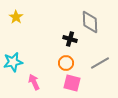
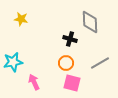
yellow star: moved 5 px right, 2 px down; rotated 24 degrees counterclockwise
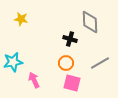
pink arrow: moved 2 px up
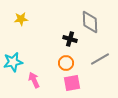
yellow star: rotated 16 degrees counterclockwise
gray line: moved 4 px up
pink square: rotated 24 degrees counterclockwise
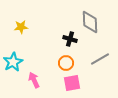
yellow star: moved 8 px down
cyan star: rotated 18 degrees counterclockwise
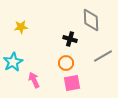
gray diamond: moved 1 px right, 2 px up
gray line: moved 3 px right, 3 px up
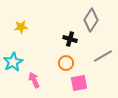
gray diamond: rotated 35 degrees clockwise
pink square: moved 7 px right
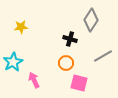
pink square: rotated 24 degrees clockwise
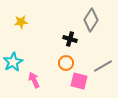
yellow star: moved 5 px up
gray line: moved 10 px down
pink square: moved 2 px up
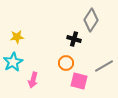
yellow star: moved 4 px left, 15 px down
black cross: moved 4 px right
gray line: moved 1 px right
pink arrow: moved 1 px left; rotated 140 degrees counterclockwise
